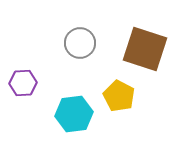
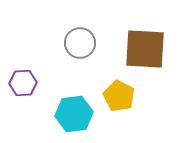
brown square: rotated 15 degrees counterclockwise
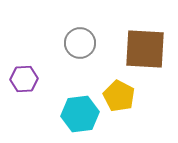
purple hexagon: moved 1 px right, 4 px up
cyan hexagon: moved 6 px right
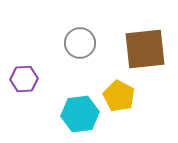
brown square: rotated 9 degrees counterclockwise
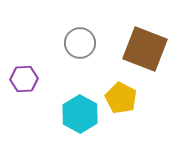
brown square: rotated 27 degrees clockwise
yellow pentagon: moved 2 px right, 2 px down
cyan hexagon: rotated 24 degrees counterclockwise
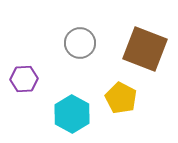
cyan hexagon: moved 8 px left
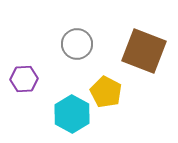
gray circle: moved 3 px left, 1 px down
brown square: moved 1 px left, 2 px down
yellow pentagon: moved 15 px left, 6 px up
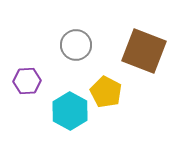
gray circle: moved 1 px left, 1 px down
purple hexagon: moved 3 px right, 2 px down
cyan hexagon: moved 2 px left, 3 px up
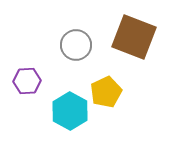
brown square: moved 10 px left, 14 px up
yellow pentagon: rotated 20 degrees clockwise
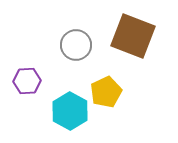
brown square: moved 1 px left, 1 px up
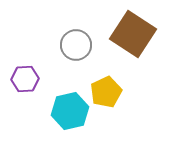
brown square: moved 2 px up; rotated 12 degrees clockwise
purple hexagon: moved 2 px left, 2 px up
cyan hexagon: rotated 18 degrees clockwise
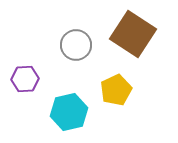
yellow pentagon: moved 10 px right, 2 px up
cyan hexagon: moved 1 px left, 1 px down
